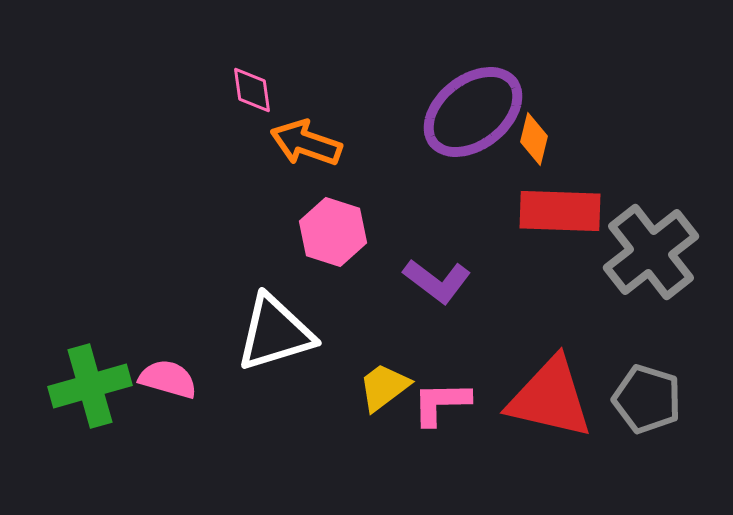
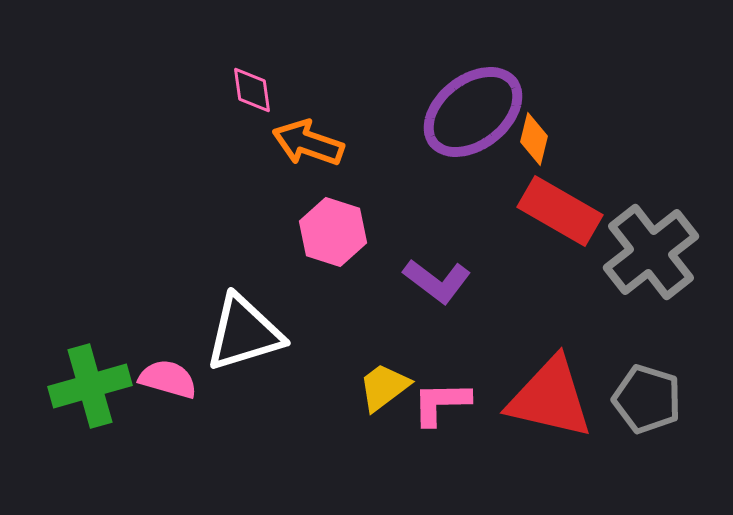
orange arrow: moved 2 px right
red rectangle: rotated 28 degrees clockwise
white triangle: moved 31 px left
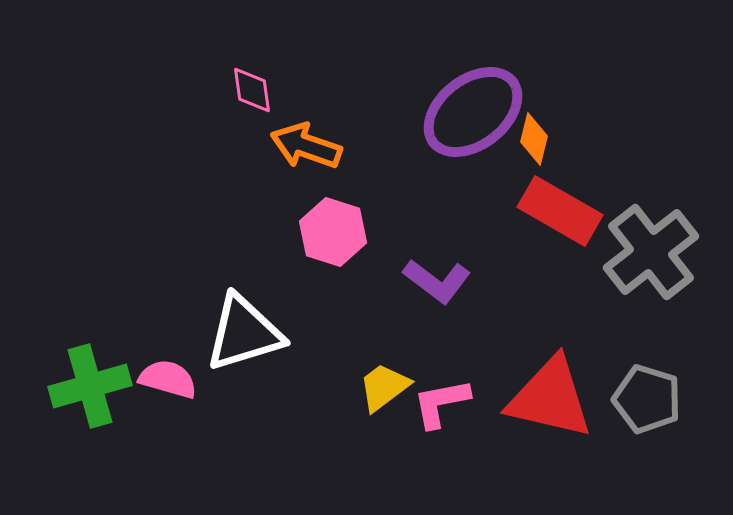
orange arrow: moved 2 px left, 3 px down
pink L-shape: rotated 10 degrees counterclockwise
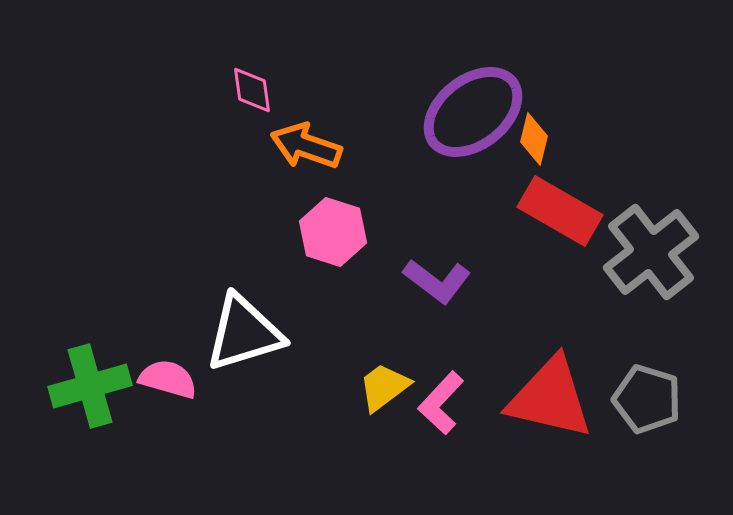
pink L-shape: rotated 36 degrees counterclockwise
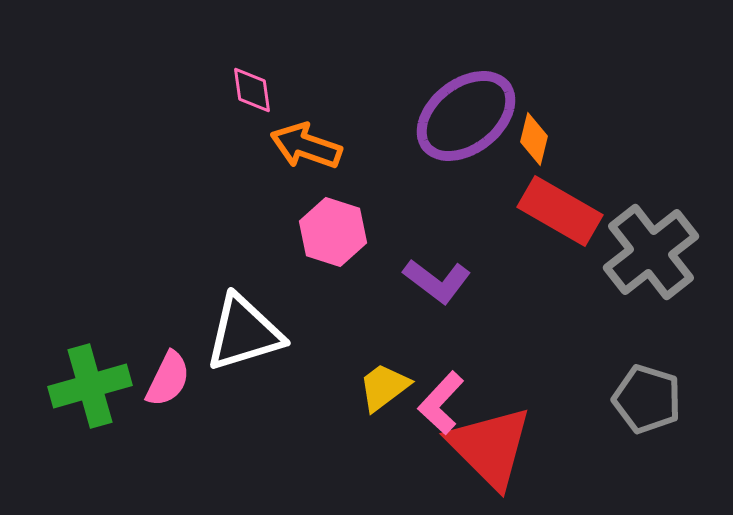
purple ellipse: moved 7 px left, 4 px down
pink semicircle: rotated 100 degrees clockwise
red triangle: moved 60 px left, 49 px down; rotated 32 degrees clockwise
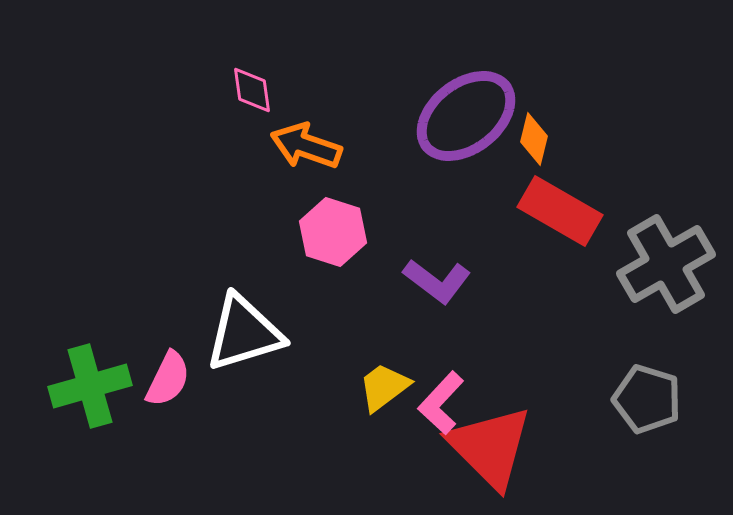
gray cross: moved 15 px right, 12 px down; rotated 8 degrees clockwise
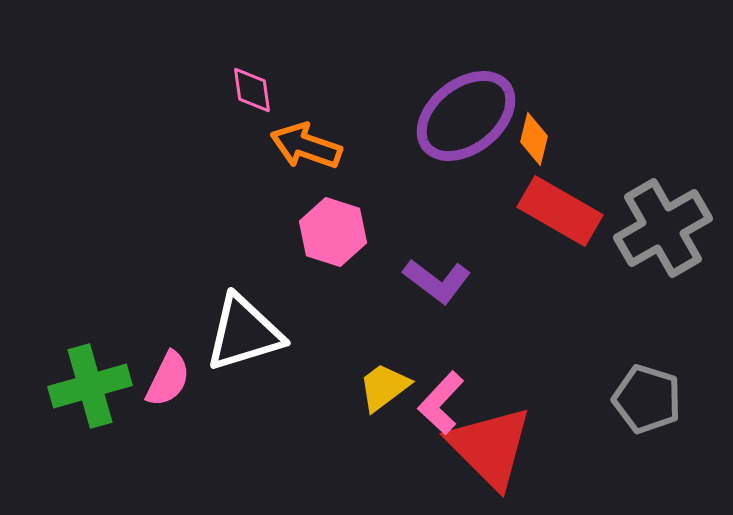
gray cross: moved 3 px left, 36 px up
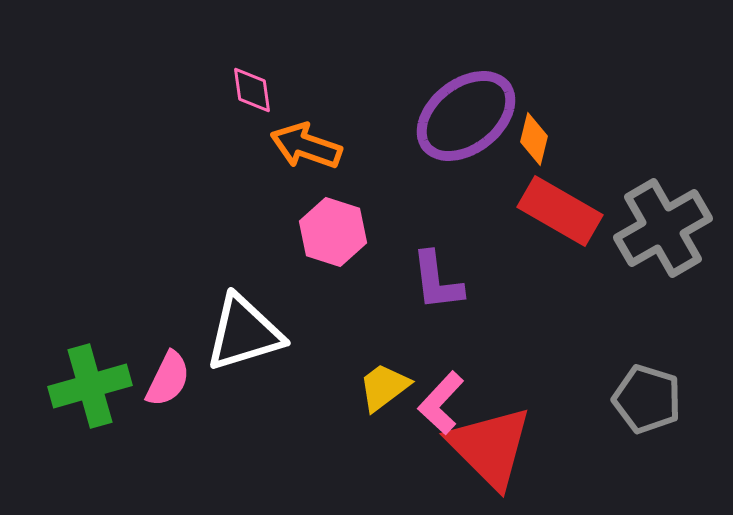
purple L-shape: rotated 46 degrees clockwise
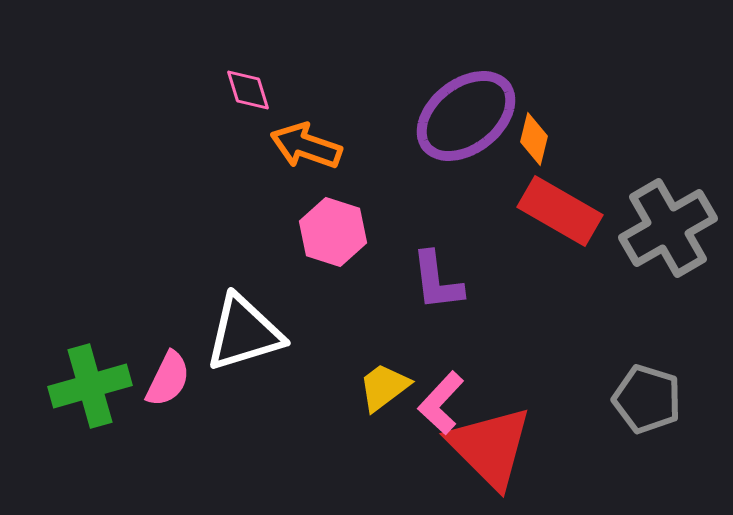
pink diamond: moved 4 px left; rotated 9 degrees counterclockwise
gray cross: moved 5 px right
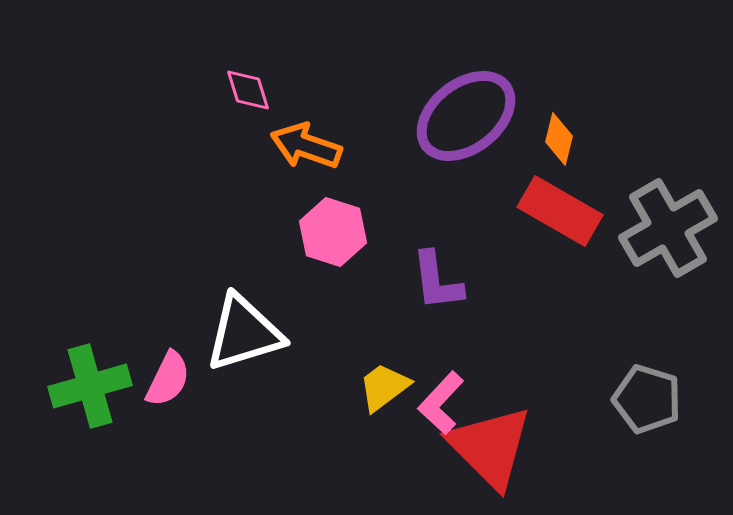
orange diamond: moved 25 px right
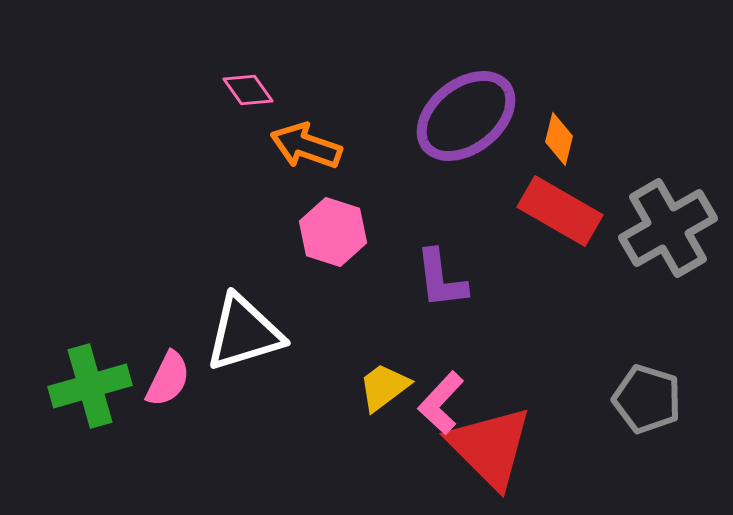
pink diamond: rotated 18 degrees counterclockwise
purple L-shape: moved 4 px right, 2 px up
